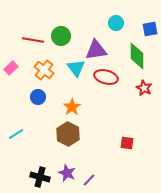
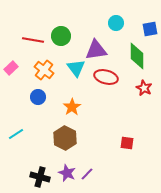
brown hexagon: moved 3 px left, 4 px down
purple line: moved 2 px left, 6 px up
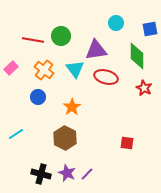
cyan triangle: moved 1 px left, 1 px down
black cross: moved 1 px right, 3 px up
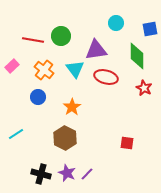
pink rectangle: moved 1 px right, 2 px up
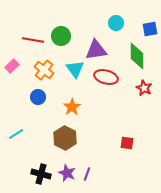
purple line: rotated 24 degrees counterclockwise
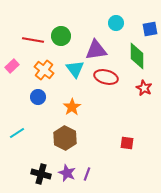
cyan line: moved 1 px right, 1 px up
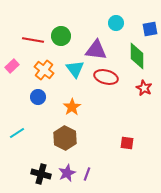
purple triangle: rotated 15 degrees clockwise
purple star: rotated 24 degrees clockwise
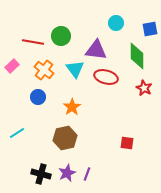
red line: moved 2 px down
brown hexagon: rotated 20 degrees clockwise
